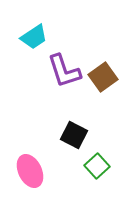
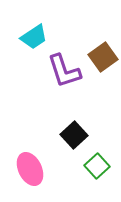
brown square: moved 20 px up
black square: rotated 20 degrees clockwise
pink ellipse: moved 2 px up
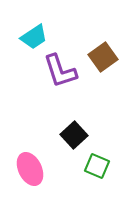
purple L-shape: moved 4 px left
green square: rotated 25 degrees counterclockwise
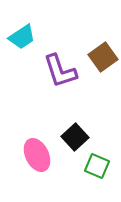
cyan trapezoid: moved 12 px left
black square: moved 1 px right, 2 px down
pink ellipse: moved 7 px right, 14 px up
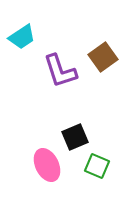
black square: rotated 20 degrees clockwise
pink ellipse: moved 10 px right, 10 px down
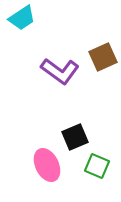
cyan trapezoid: moved 19 px up
brown square: rotated 12 degrees clockwise
purple L-shape: rotated 36 degrees counterclockwise
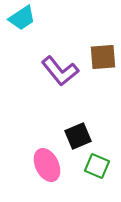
brown square: rotated 20 degrees clockwise
purple L-shape: rotated 15 degrees clockwise
black square: moved 3 px right, 1 px up
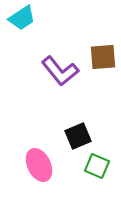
pink ellipse: moved 8 px left
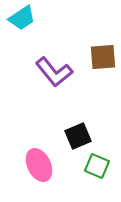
purple L-shape: moved 6 px left, 1 px down
